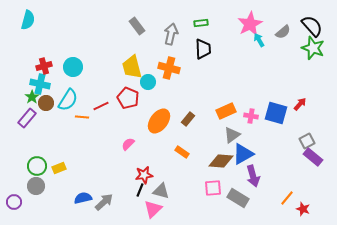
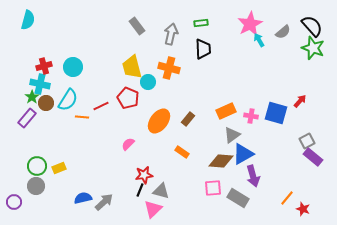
red arrow at (300, 104): moved 3 px up
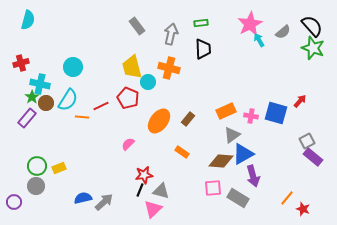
red cross at (44, 66): moved 23 px left, 3 px up
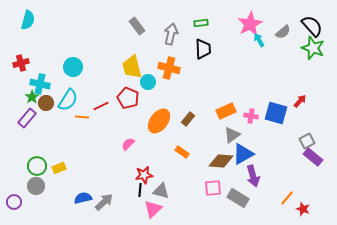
black line at (140, 190): rotated 16 degrees counterclockwise
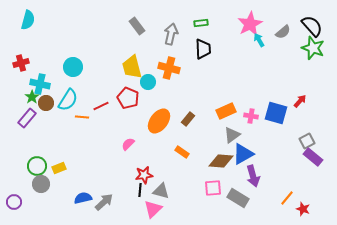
gray circle at (36, 186): moved 5 px right, 2 px up
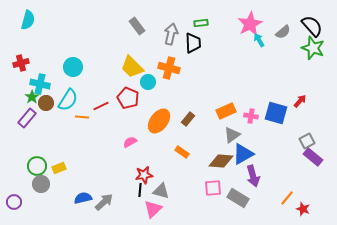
black trapezoid at (203, 49): moved 10 px left, 6 px up
yellow trapezoid at (132, 67): rotated 30 degrees counterclockwise
pink semicircle at (128, 144): moved 2 px right, 2 px up; rotated 16 degrees clockwise
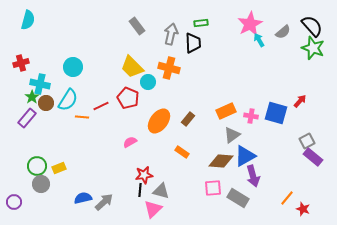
blue triangle at (243, 154): moved 2 px right, 2 px down
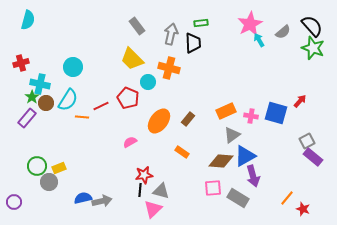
yellow trapezoid at (132, 67): moved 8 px up
gray circle at (41, 184): moved 8 px right, 2 px up
gray arrow at (104, 202): moved 2 px left, 1 px up; rotated 30 degrees clockwise
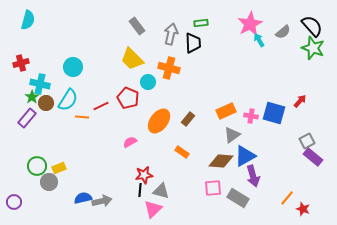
blue square at (276, 113): moved 2 px left
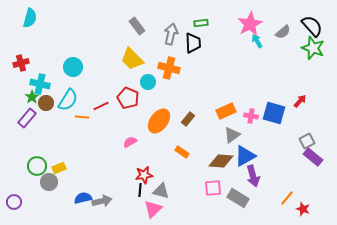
cyan semicircle at (28, 20): moved 2 px right, 2 px up
cyan arrow at (259, 40): moved 2 px left, 1 px down
